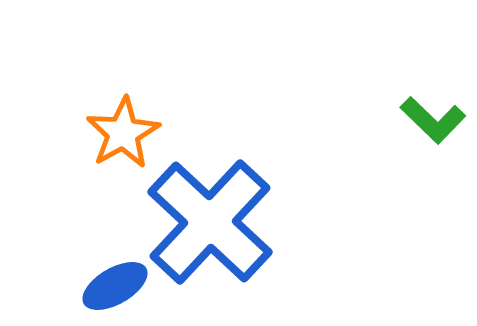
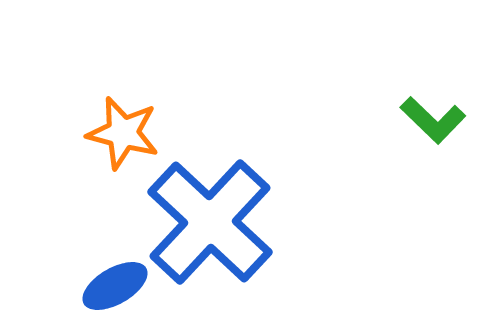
orange star: rotated 28 degrees counterclockwise
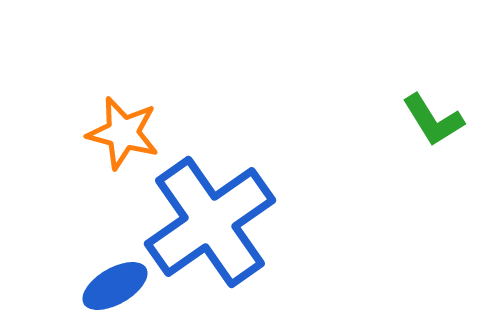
green L-shape: rotated 14 degrees clockwise
blue cross: rotated 12 degrees clockwise
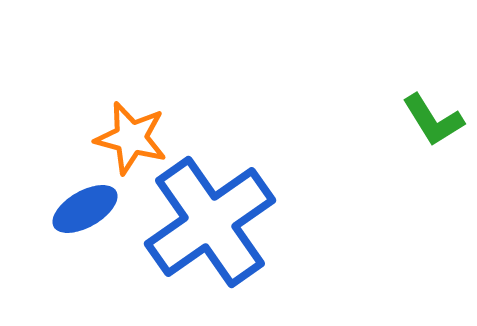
orange star: moved 8 px right, 5 px down
blue ellipse: moved 30 px left, 77 px up
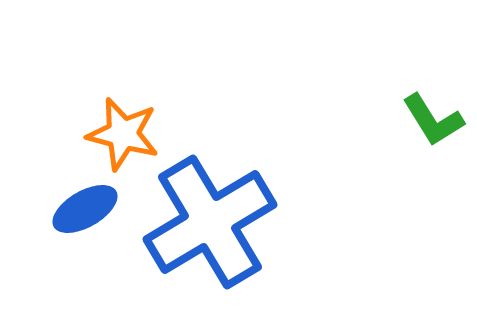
orange star: moved 8 px left, 4 px up
blue cross: rotated 4 degrees clockwise
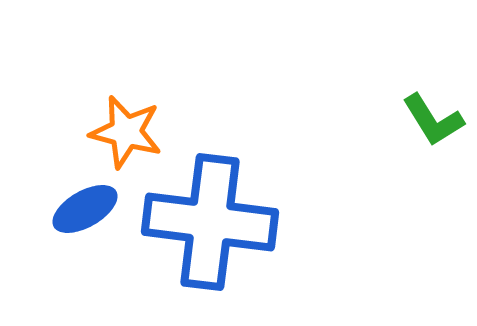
orange star: moved 3 px right, 2 px up
blue cross: rotated 38 degrees clockwise
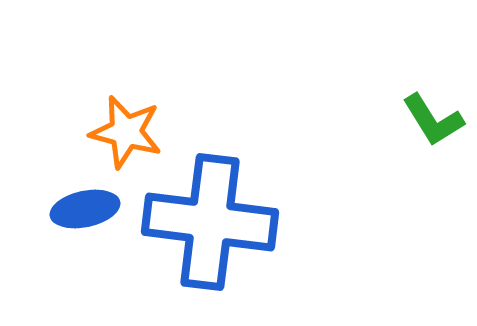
blue ellipse: rotated 18 degrees clockwise
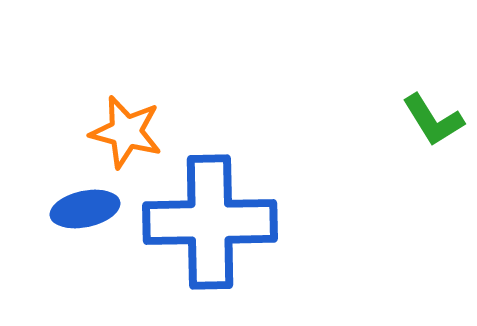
blue cross: rotated 8 degrees counterclockwise
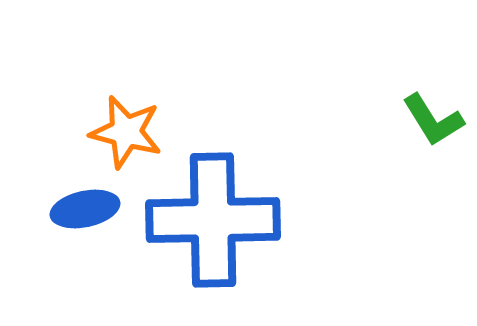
blue cross: moved 3 px right, 2 px up
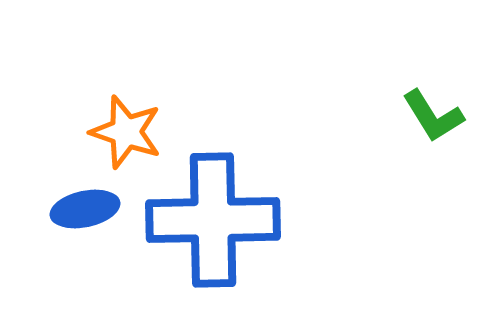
green L-shape: moved 4 px up
orange star: rotated 4 degrees clockwise
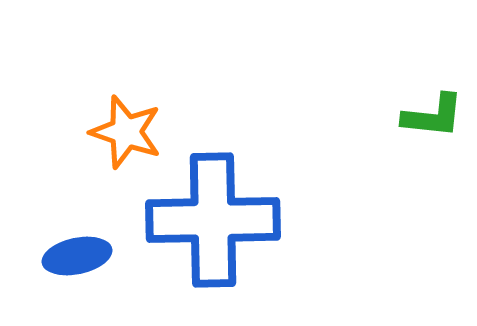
green L-shape: rotated 52 degrees counterclockwise
blue ellipse: moved 8 px left, 47 px down
